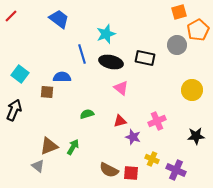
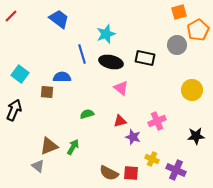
brown semicircle: moved 3 px down
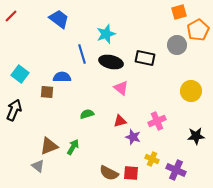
yellow circle: moved 1 px left, 1 px down
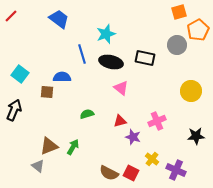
yellow cross: rotated 16 degrees clockwise
red square: rotated 21 degrees clockwise
